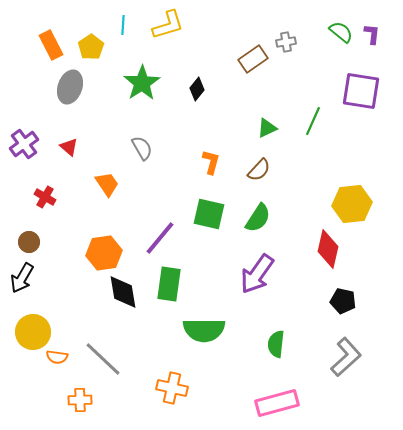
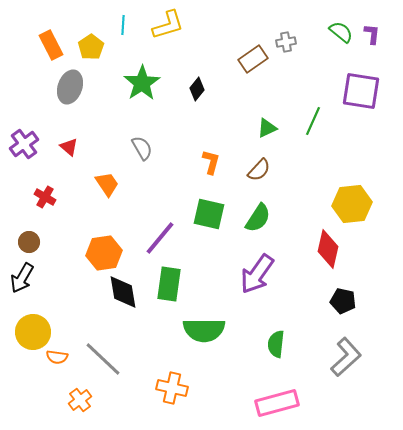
orange cross at (80, 400): rotated 35 degrees counterclockwise
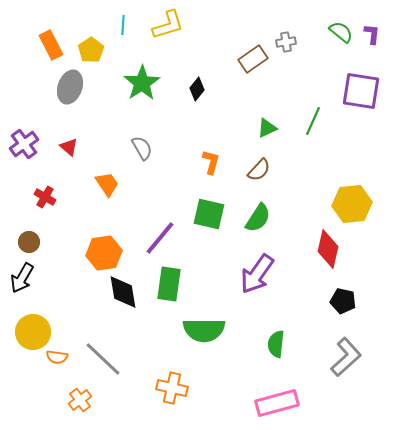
yellow pentagon at (91, 47): moved 3 px down
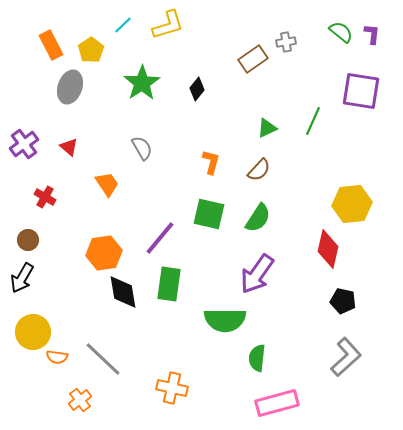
cyan line at (123, 25): rotated 42 degrees clockwise
brown circle at (29, 242): moved 1 px left, 2 px up
green semicircle at (204, 330): moved 21 px right, 10 px up
green semicircle at (276, 344): moved 19 px left, 14 px down
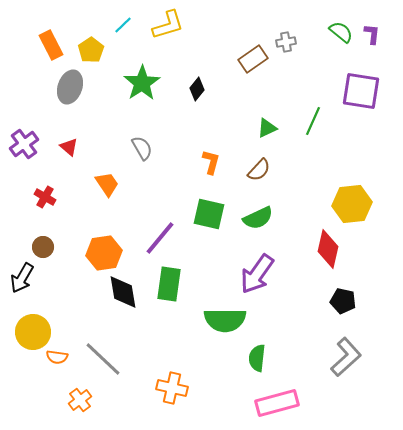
green semicircle at (258, 218): rotated 32 degrees clockwise
brown circle at (28, 240): moved 15 px right, 7 px down
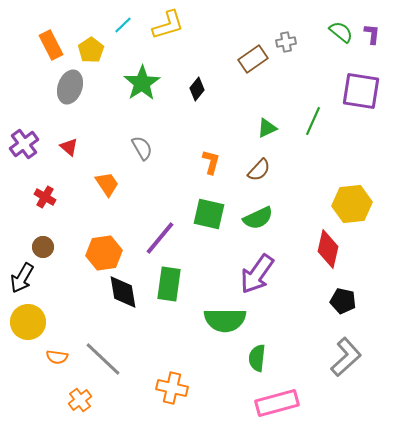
yellow circle at (33, 332): moved 5 px left, 10 px up
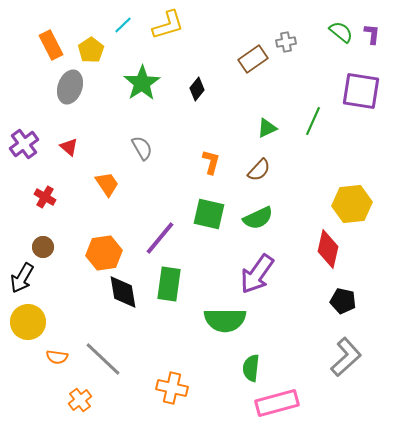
green semicircle at (257, 358): moved 6 px left, 10 px down
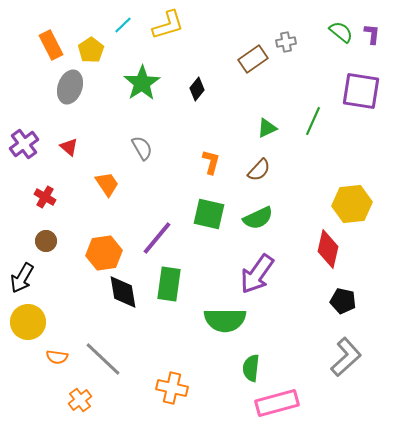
purple line at (160, 238): moved 3 px left
brown circle at (43, 247): moved 3 px right, 6 px up
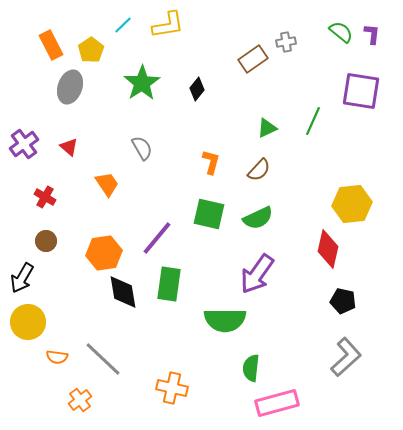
yellow L-shape at (168, 25): rotated 8 degrees clockwise
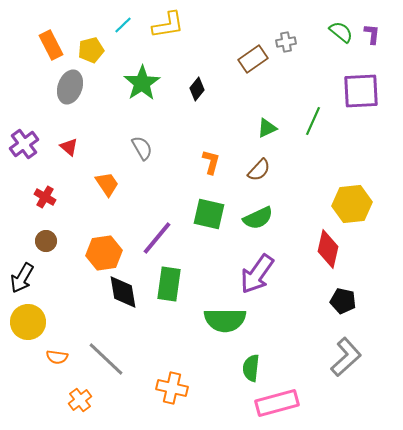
yellow pentagon at (91, 50): rotated 20 degrees clockwise
purple square at (361, 91): rotated 12 degrees counterclockwise
gray line at (103, 359): moved 3 px right
